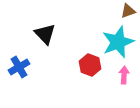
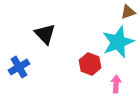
brown triangle: moved 1 px down
red hexagon: moved 1 px up
pink arrow: moved 8 px left, 9 px down
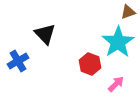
cyan star: rotated 12 degrees counterclockwise
blue cross: moved 1 px left, 6 px up
pink arrow: rotated 42 degrees clockwise
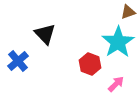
blue cross: rotated 10 degrees counterclockwise
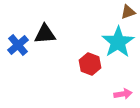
black triangle: rotated 50 degrees counterclockwise
blue cross: moved 16 px up
pink arrow: moved 7 px right, 10 px down; rotated 36 degrees clockwise
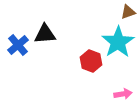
red hexagon: moved 1 px right, 3 px up
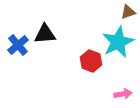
cyan star: rotated 8 degrees clockwise
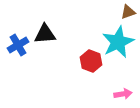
blue cross: rotated 10 degrees clockwise
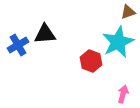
pink arrow: rotated 66 degrees counterclockwise
